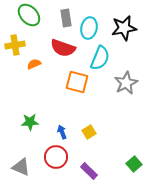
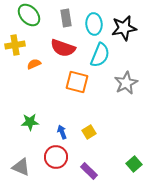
cyan ellipse: moved 5 px right, 4 px up; rotated 15 degrees counterclockwise
cyan semicircle: moved 3 px up
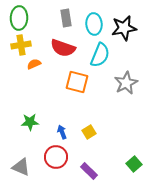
green ellipse: moved 10 px left, 3 px down; rotated 45 degrees clockwise
yellow cross: moved 6 px right
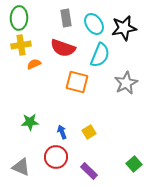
cyan ellipse: rotated 30 degrees counterclockwise
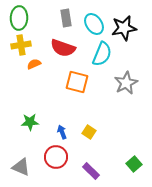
cyan semicircle: moved 2 px right, 1 px up
yellow square: rotated 24 degrees counterclockwise
purple rectangle: moved 2 px right
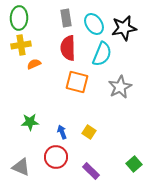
red semicircle: moved 5 px right; rotated 70 degrees clockwise
gray star: moved 6 px left, 4 px down
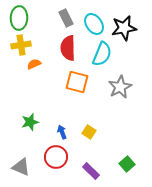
gray rectangle: rotated 18 degrees counterclockwise
green star: rotated 12 degrees counterclockwise
green square: moved 7 px left
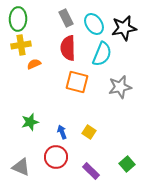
green ellipse: moved 1 px left, 1 px down
gray star: rotated 15 degrees clockwise
